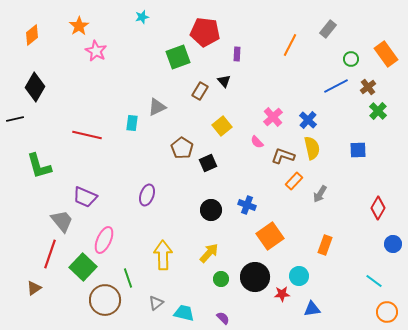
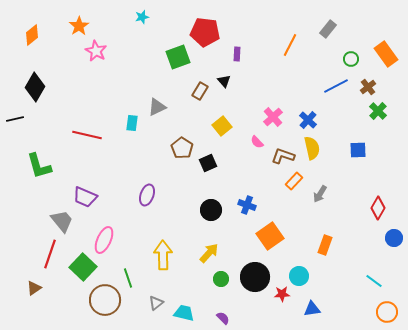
blue circle at (393, 244): moved 1 px right, 6 px up
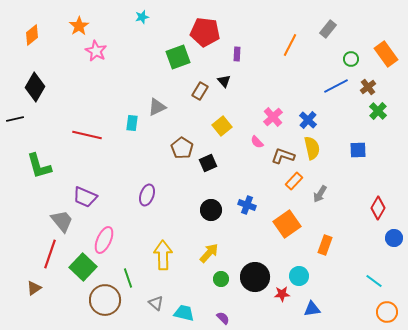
orange square at (270, 236): moved 17 px right, 12 px up
gray triangle at (156, 303): rotated 42 degrees counterclockwise
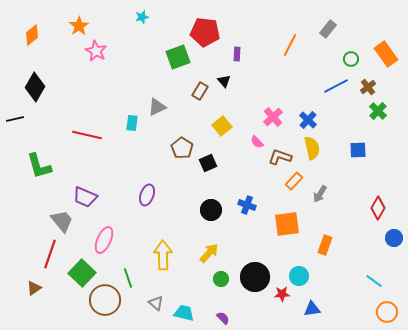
brown L-shape at (283, 156): moved 3 px left, 1 px down
orange square at (287, 224): rotated 28 degrees clockwise
green square at (83, 267): moved 1 px left, 6 px down
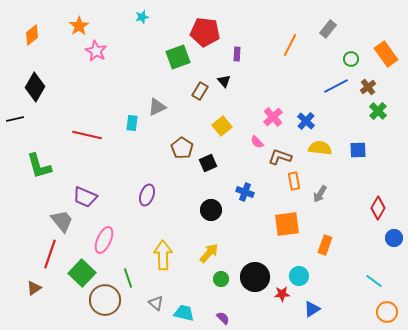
blue cross at (308, 120): moved 2 px left, 1 px down
yellow semicircle at (312, 148): moved 8 px right; rotated 70 degrees counterclockwise
orange rectangle at (294, 181): rotated 54 degrees counterclockwise
blue cross at (247, 205): moved 2 px left, 13 px up
blue triangle at (312, 309): rotated 24 degrees counterclockwise
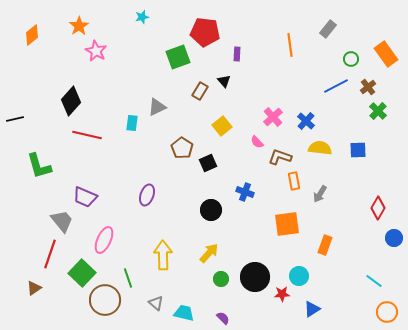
orange line at (290, 45): rotated 35 degrees counterclockwise
black diamond at (35, 87): moved 36 px right, 14 px down; rotated 12 degrees clockwise
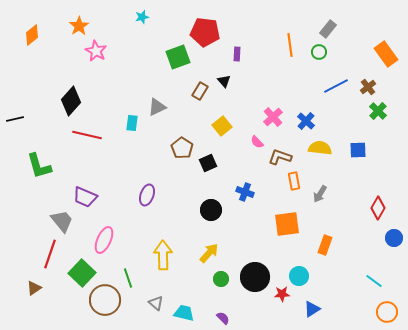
green circle at (351, 59): moved 32 px left, 7 px up
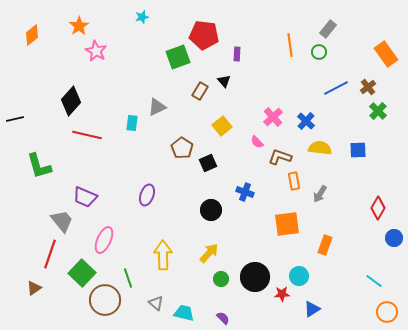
red pentagon at (205, 32): moved 1 px left, 3 px down
blue line at (336, 86): moved 2 px down
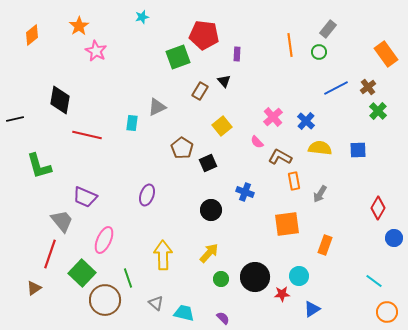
black diamond at (71, 101): moved 11 px left, 1 px up; rotated 32 degrees counterclockwise
brown L-shape at (280, 157): rotated 10 degrees clockwise
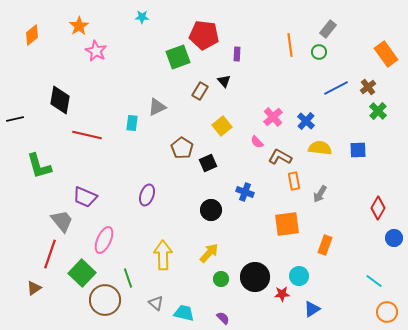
cyan star at (142, 17): rotated 16 degrees clockwise
